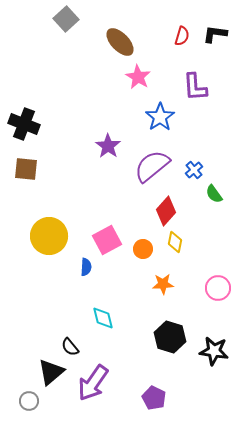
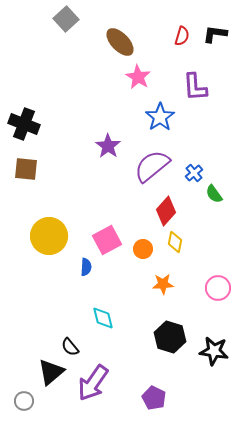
blue cross: moved 3 px down
gray circle: moved 5 px left
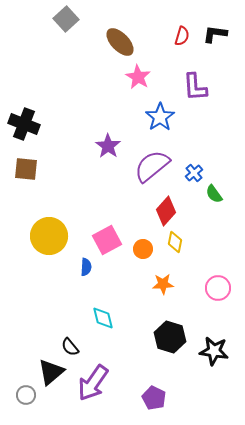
gray circle: moved 2 px right, 6 px up
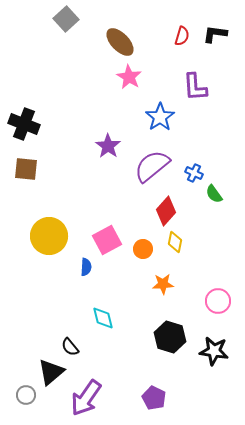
pink star: moved 9 px left
blue cross: rotated 24 degrees counterclockwise
pink circle: moved 13 px down
purple arrow: moved 7 px left, 15 px down
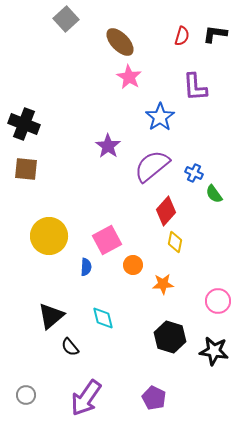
orange circle: moved 10 px left, 16 px down
black triangle: moved 56 px up
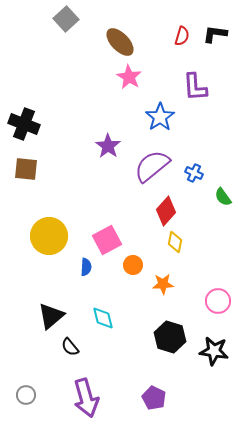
green semicircle: moved 9 px right, 3 px down
purple arrow: rotated 51 degrees counterclockwise
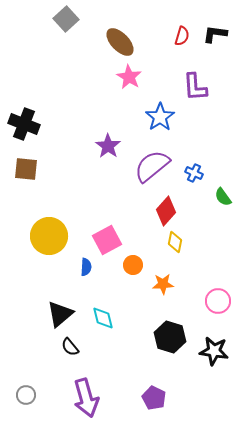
black triangle: moved 9 px right, 2 px up
